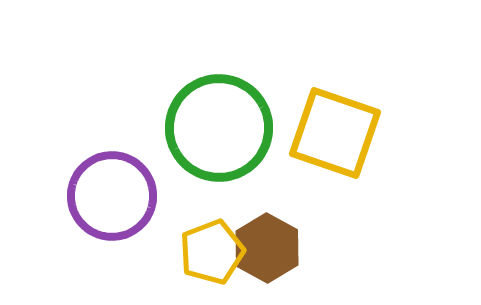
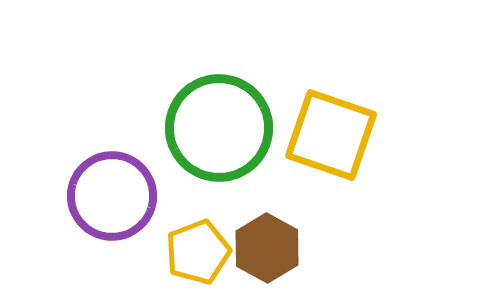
yellow square: moved 4 px left, 2 px down
yellow pentagon: moved 14 px left
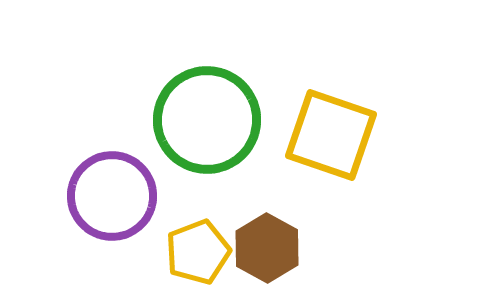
green circle: moved 12 px left, 8 px up
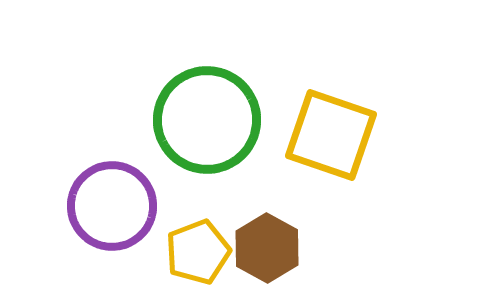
purple circle: moved 10 px down
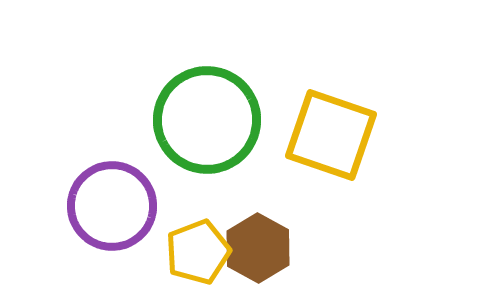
brown hexagon: moved 9 px left
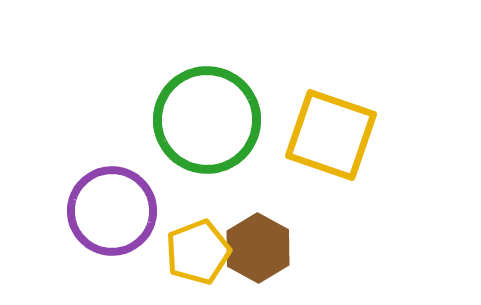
purple circle: moved 5 px down
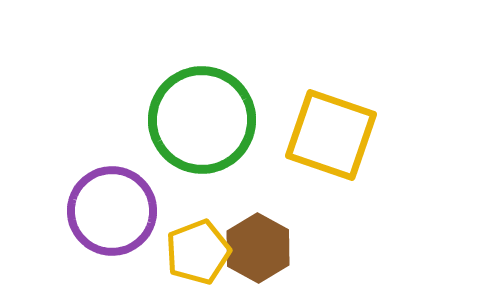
green circle: moved 5 px left
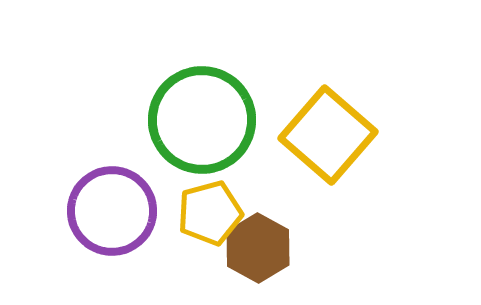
yellow square: moved 3 px left; rotated 22 degrees clockwise
yellow pentagon: moved 12 px right, 39 px up; rotated 6 degrees clockwise
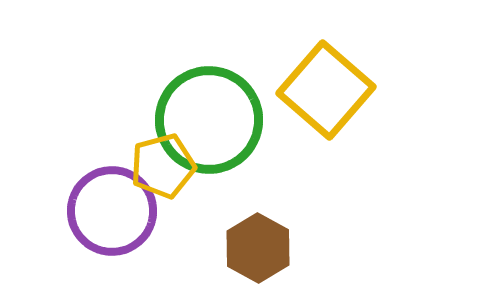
green circle: moved 7 px right
yellow square: moved 2 px left, 45 px up
yellow pentagon: moved 47 px left, 47 px up
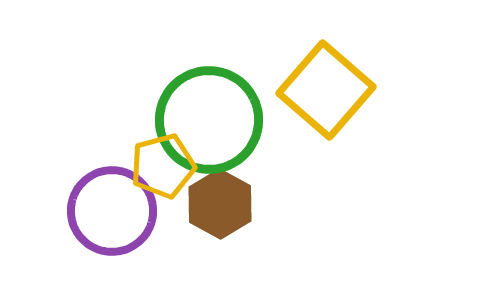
brown hexagon: moved 38 px left, 44 px up
